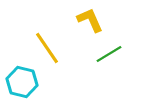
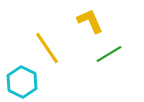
yellow L-shape: moved 1 px down
cyan hexagon: rotated 12 degrees clockwise
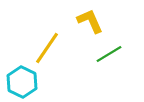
yellow line: rotated 68 degrees clockwise
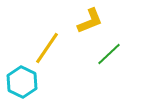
yellow L-shape: rotated 92 degrees clockwise
green line: rotated 12 degrees counterclockwise
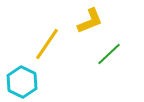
yellow line: moved 4 px up
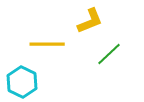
yellow line: rotated 56 degrees clockwise
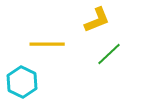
yellow L-shape: moved 7 px right, 1 px up
